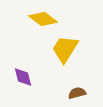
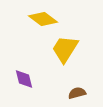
purple diamond: moved 1 px right, 2 px down
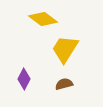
purple diamond: rotated 40 degrees clockwise
brown semicircle: moved 13 px left, 9 px up
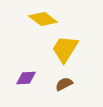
purple diamond: moved 2 px right, 1 px up; rotated 60 degrees clockwise
brown semicircle: rotated 12 degrees counterclockwise
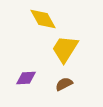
yellow diamond: rotated 24 degrees clockwise
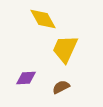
yellow trapezoid: rotated 8 degrees counterclockwise
brown semicircle: moved 3 px left, 3 px down
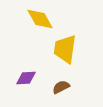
yellow diamond: moved 3 px left
yellow trapezoid: rotated 16 degrees counterclockwise
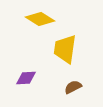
yellow diamond: rotated 28 degrees counterclockwise
brown semicircle: moved 12 px right
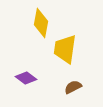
yellow diamond: moved 1 px right, 4 px down; rotated 68 degrees clockwise
purple diamond: rotated 40 degrees clockwise
